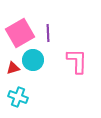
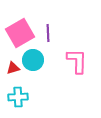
cyan cross: rotated 24 degrees counterclockwise
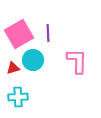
pink square: moved 1 px left, 1 px down
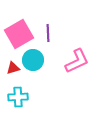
pink L-shape: rotated 64 degrees clockwise
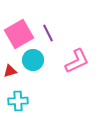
purple line: rotated 24 degrees counterclockwise
red triangle: moved 3 px left, 3 px down
cyan cross: moved 4 px down
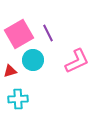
cyan cross: moved 2 px up
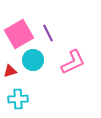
pink L-shape: moved 4 px left, 1 px down
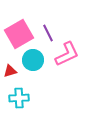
pink L-shape: moved 6 px left, 8 px up
cyan cross: moved 1 px right, 1 px up
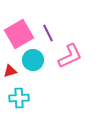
pink L-shape: moved 3 px right, 2 px down
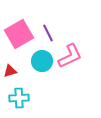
cyan circle: moved 9 px right, 1 px down
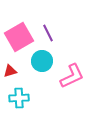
pink square: moved 3 px down
pink L-shape: moved 2 px right, 20 px down
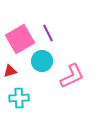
pink square: moved 1 px right, 2 px down
